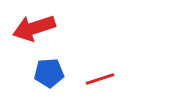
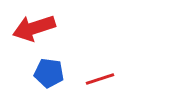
blue pentagon: rotated 12 degrees clockwise
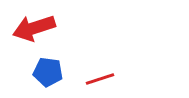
blue pentagon: moved 1 px left, 1 px up
